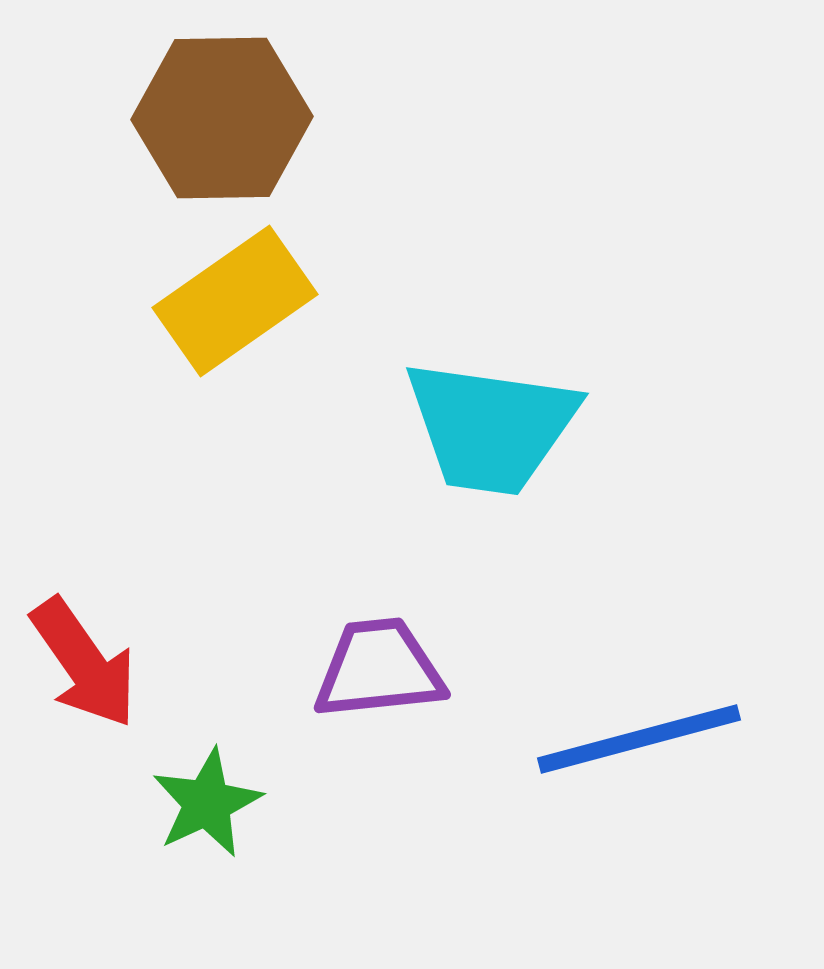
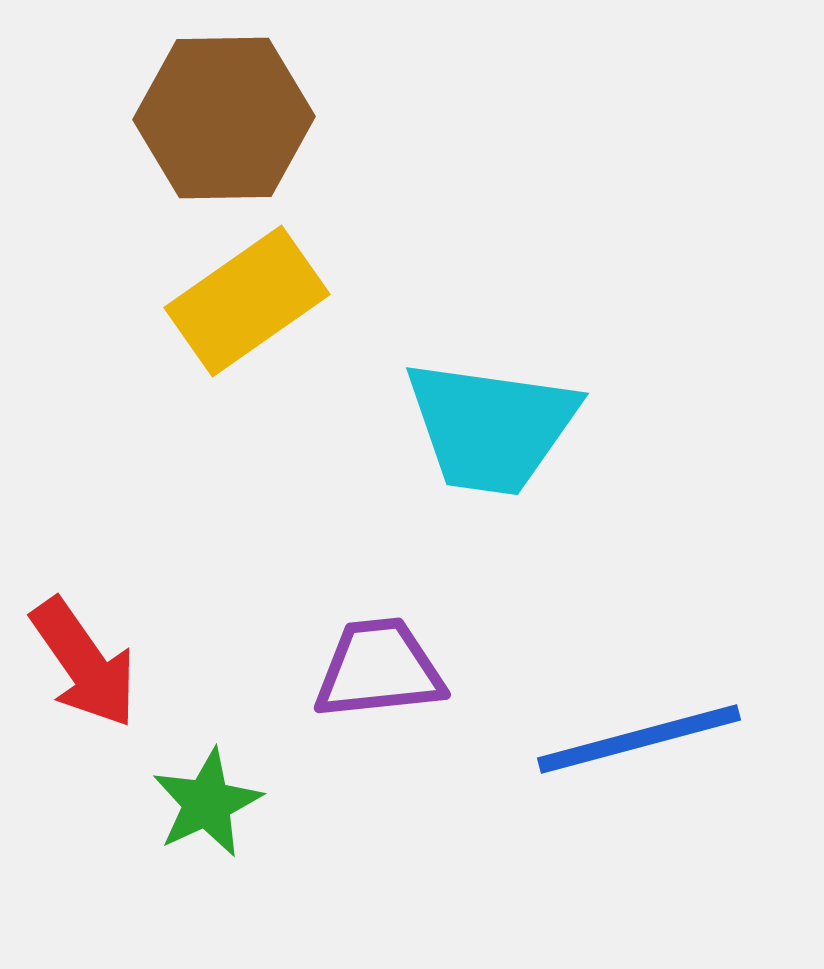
brown hexagon: moved 2 px right
yellow rectangle: moved 12 px right
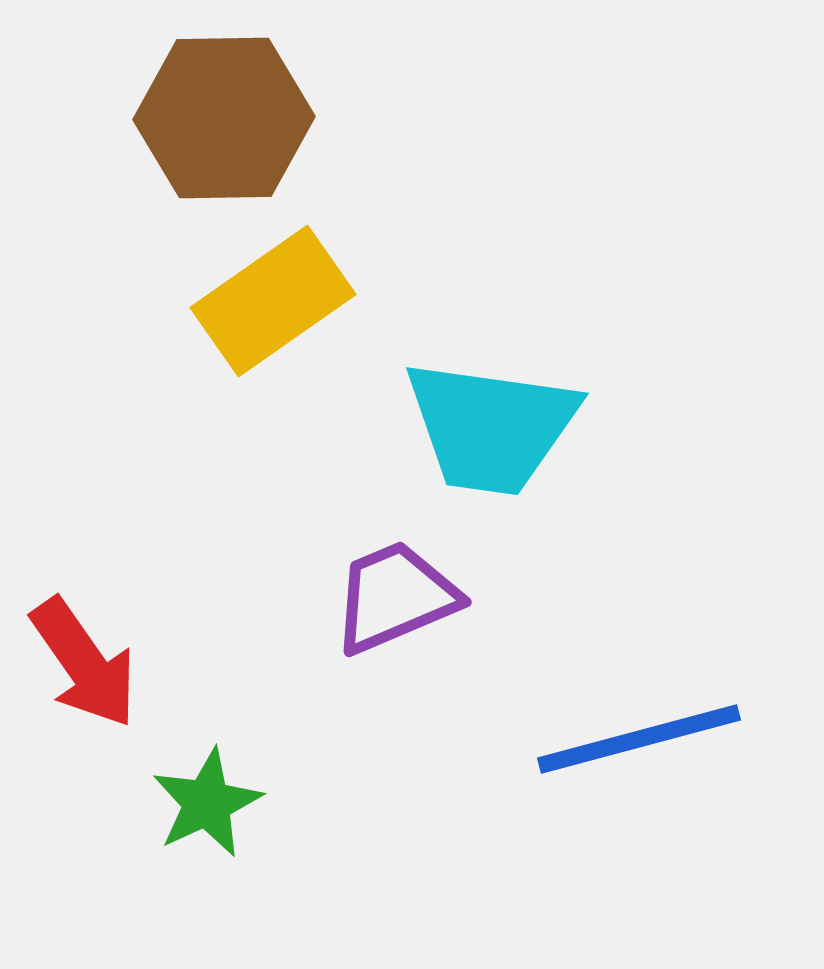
yellow rectangle: moved 26 px right
purple trapezoid: moved 16 px right, 72 px up; rotated 17 degrees counterclockwise
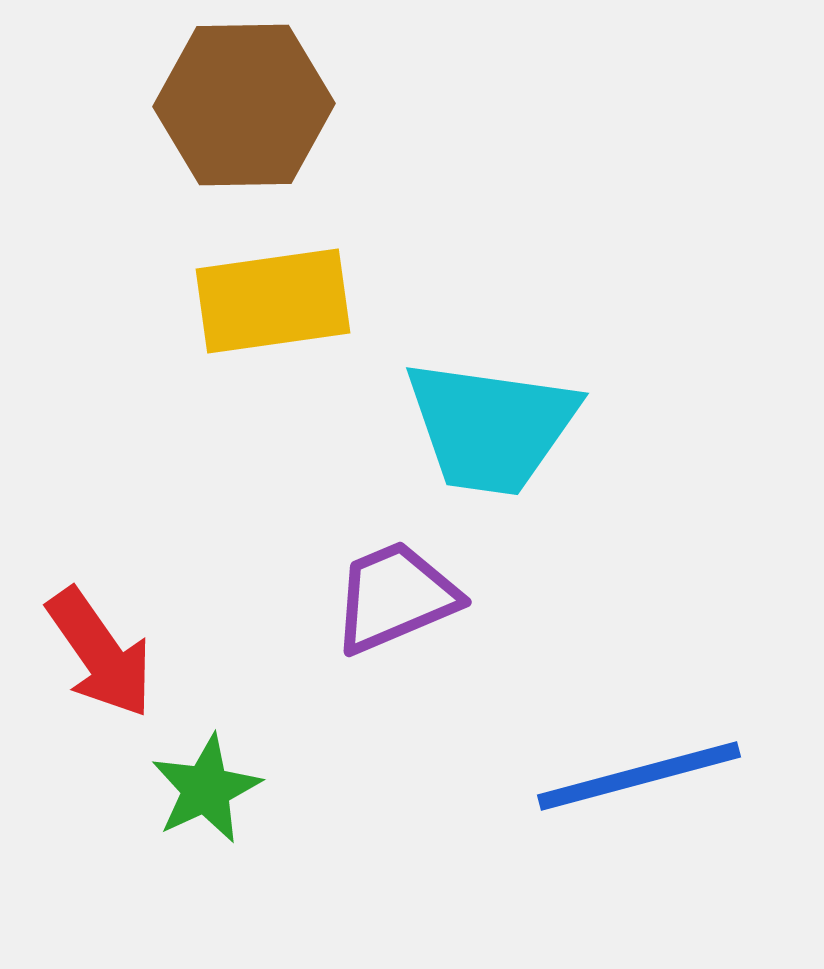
brown hexagon: moved 20 px right, 13 px up
yellow rectangle: rotated 27 degrees clockwise
red arrow: moved 16 px right, 10 px up
blue line: moved 37 px down
green star: moved 1 px left, 14 px up
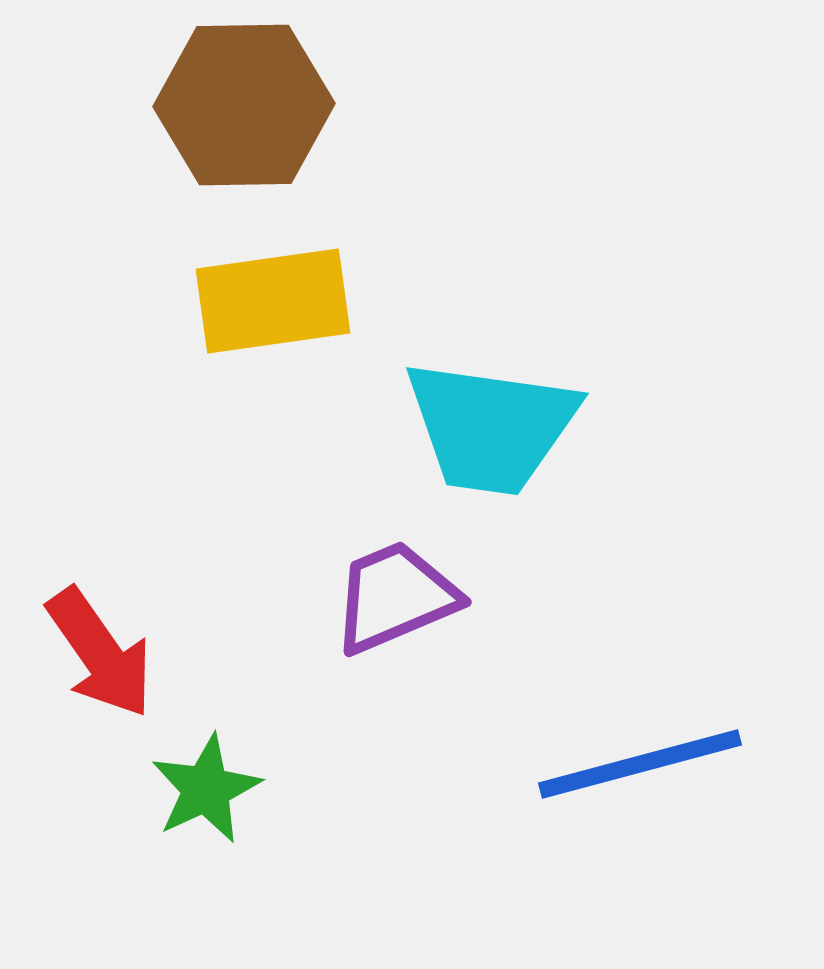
blue line: moved 1 px right, 12 px up
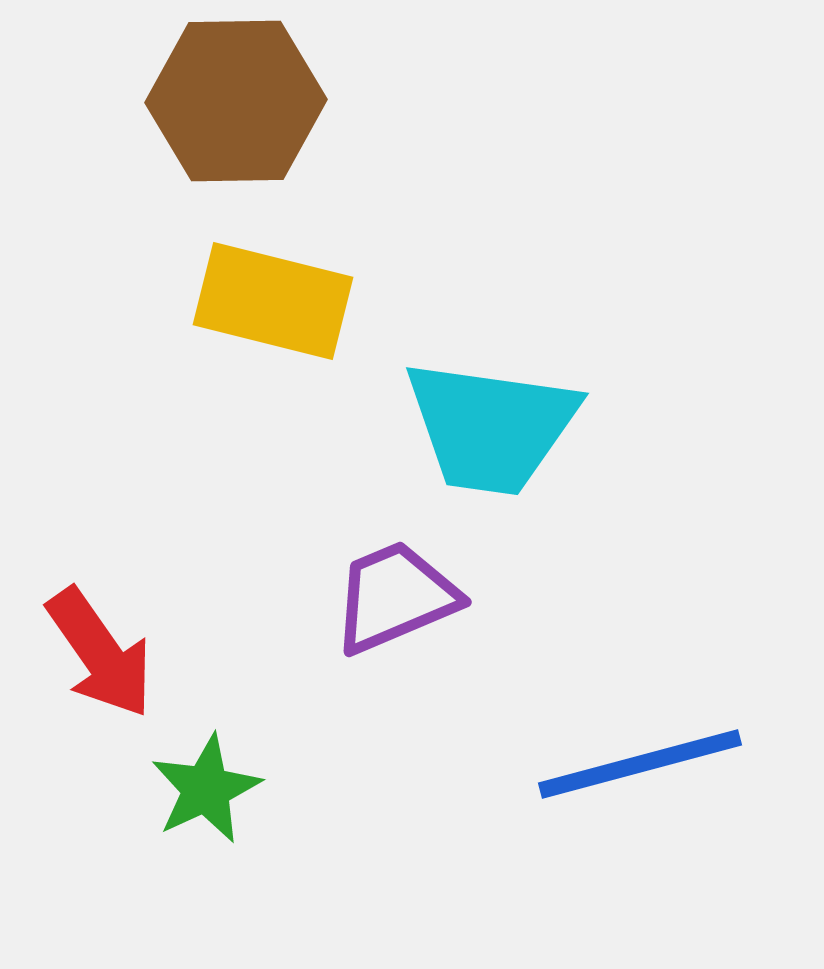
brown hexagon: moved 8 px left, 4 px up
yellow rectangle: rotated 22 degrees clockwise
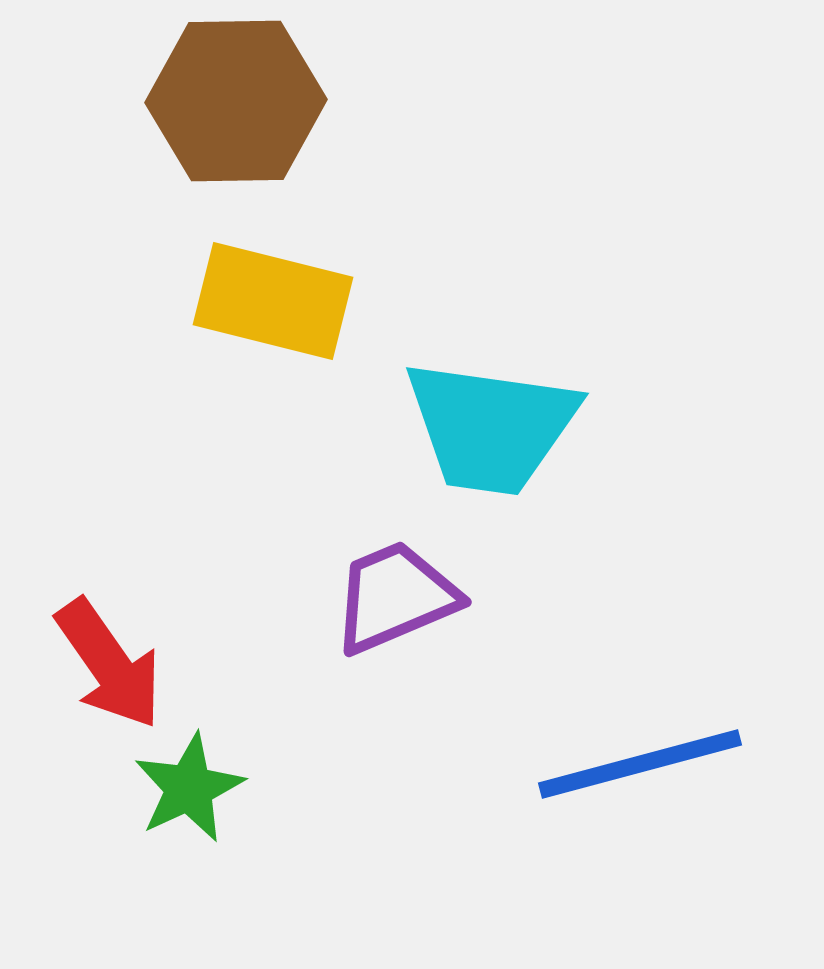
red arrow: moved 9 px right, 11 px down
green star: moved 17 px left, 1 px up
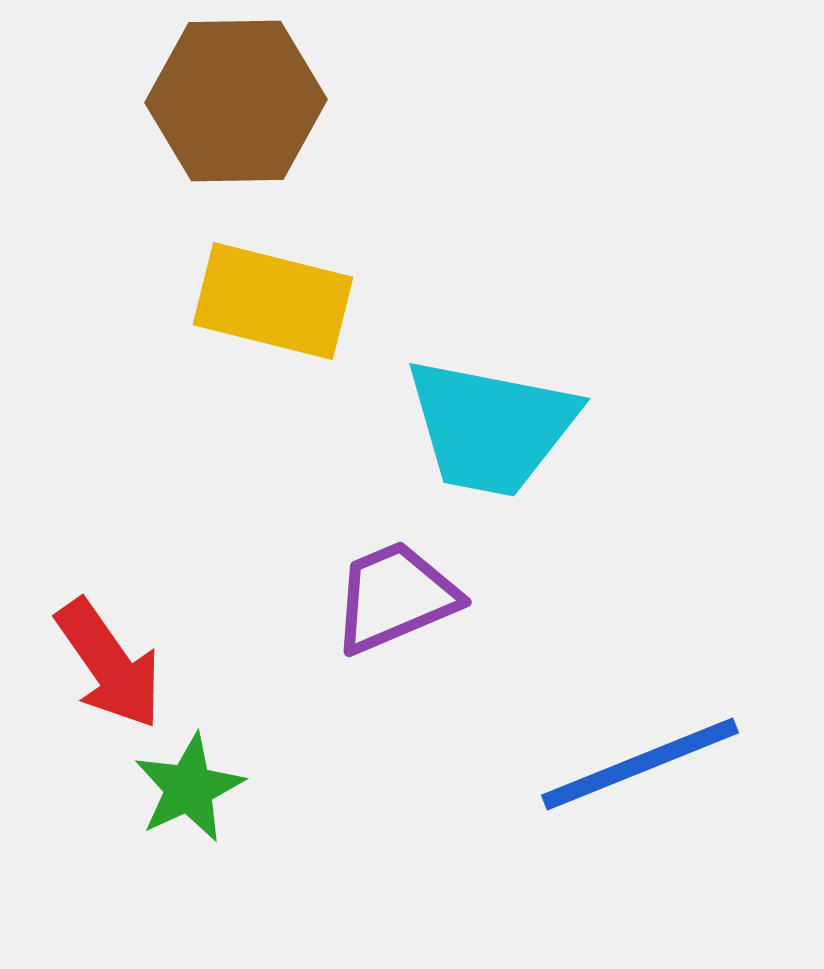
cyan trapezoid: rotated 3 degrees clockwise
blue line: rotated 7 degrees counterclockwise
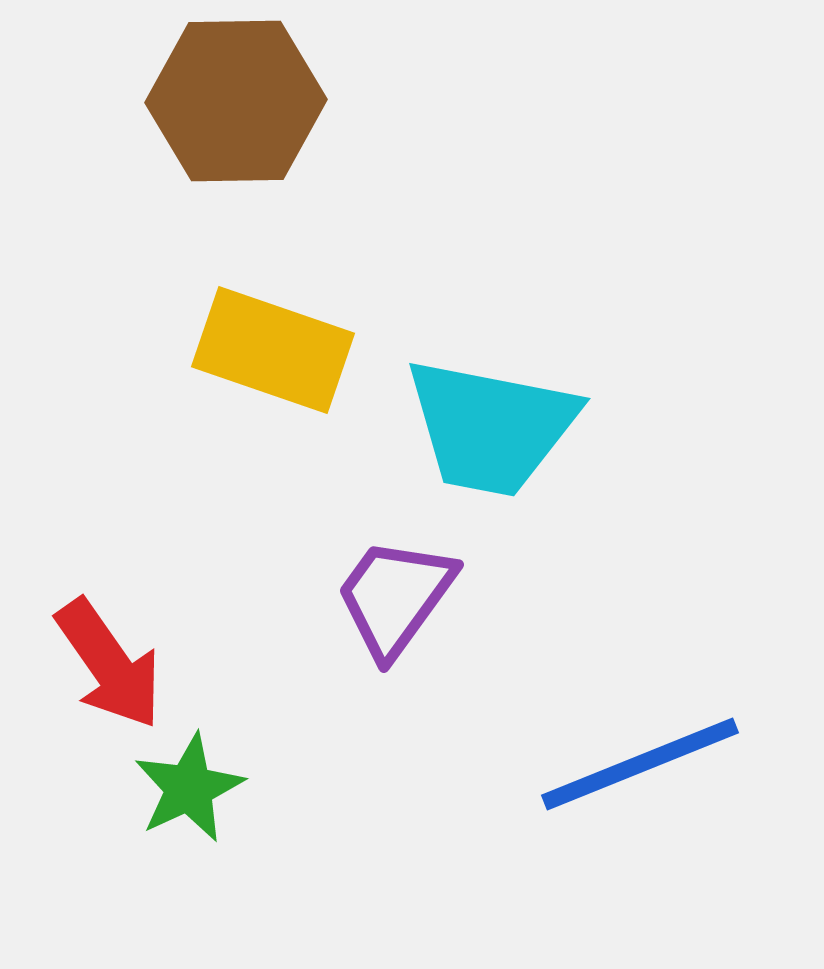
yellow rectangle: moved 49 px down; rotated 5 degrees clockwise
purple trapezoid: rotated 31 degrees counterclockwise
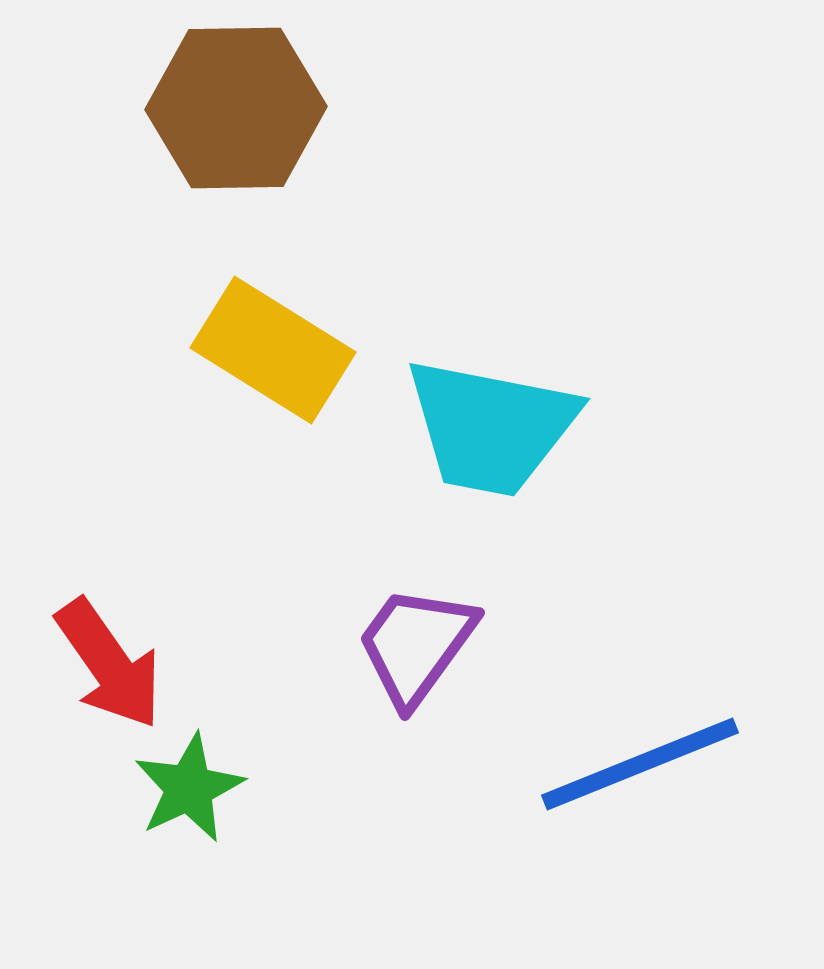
brown hexagon: moved 7 px down
yellow rectangle: rotated 13 degrees clockwise
purple trapezoid: moved 21 px right, 48 px down
